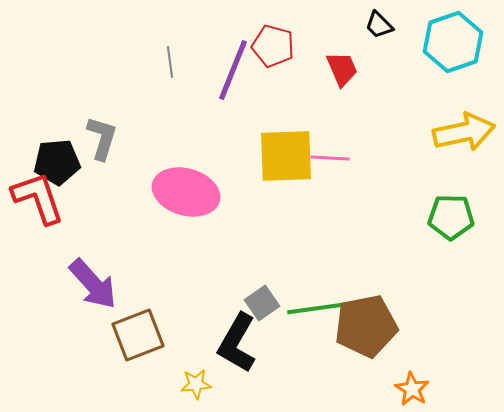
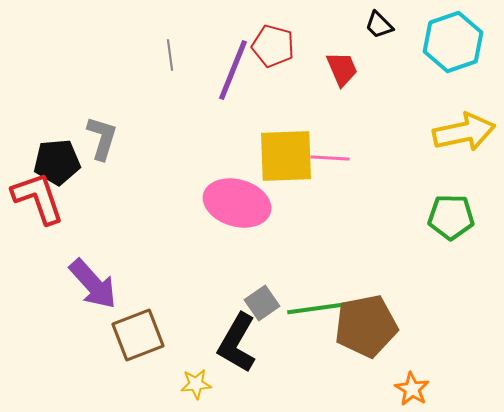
gray line: moved 7 px up
pink ellipse: moved 51 px right, 11 px down
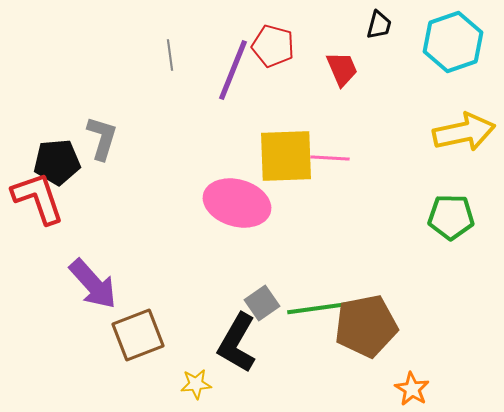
black trapezoid: rotated 120 degrees counterclockwise
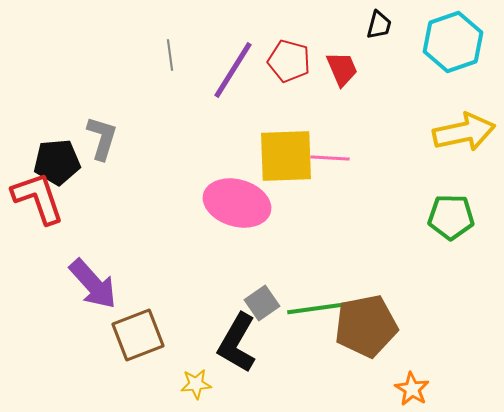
red pentagon: moved 16 px right, 15 px down
purple line: rotated 10 degrees clockwise
